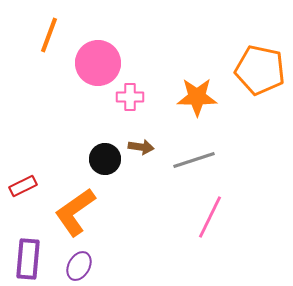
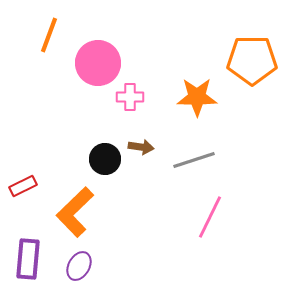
orange pentagon: moved 8 px left, 10 px up; rotated 12 degrees counterclockwise
orange L-shape: rotated 9 degrees counterclockwise
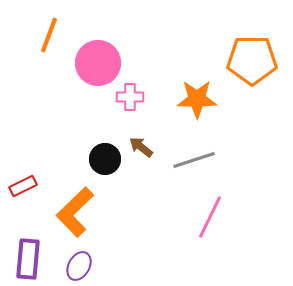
orange star: moved 2 px down
brown arrow: rotated 150 degrees counterclockwise
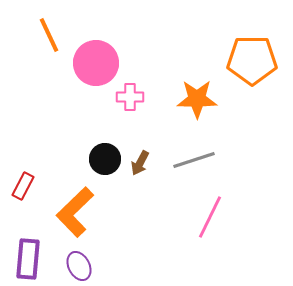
orange line: rotated 45 degrees counterclockwise
pink circle: moved 2 px left
brown arrow: moved 1 px left, 16 px down; rotated 100 degrees counterclockwise
red rectangle: rotated 36 degrees counterclockwise
purple ellipse: rotated 56 degrees counterclockwise
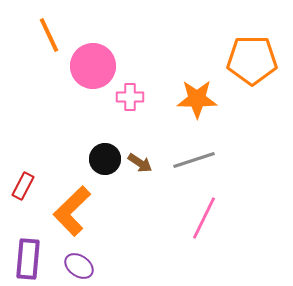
pink circle: moved 3 px left, 3 px down
brown arrow: rotated 85 degrees counterclockwise
orange L-shape: moved 3 px left, 1 px up
pink line: moved 6 px left, 1 px down
purple ellipse: rotated 28 degrees counterclockwise
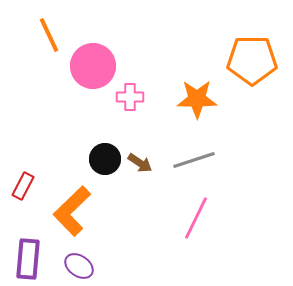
pink line: moved 8 px left
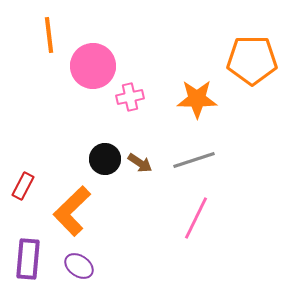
orange line: rotated 18 degrees clockwise
pink cross: rotated 12 degrees counterclockwise
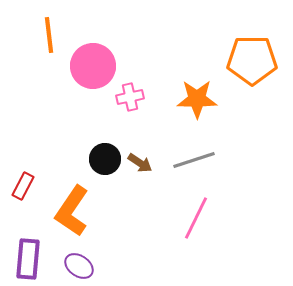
orange L-shape: rotated 12 degrees counterclockwise
